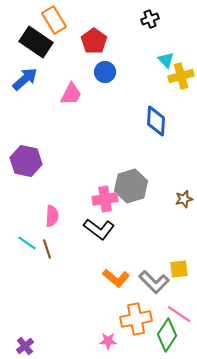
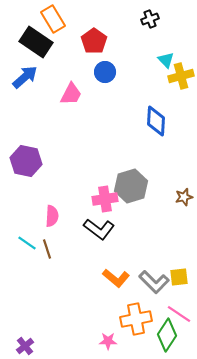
orange rectangle: moved 1 px left, 1 px up
blue arrow: moved 2 px up
brown star: moved 2 px up
yellow square: moved 8 px down
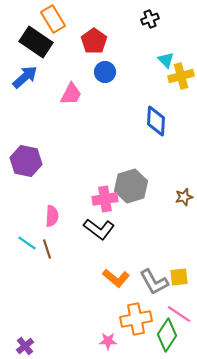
gray L-shape: rotated 16 degrees clockwise
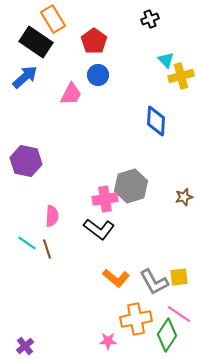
blue circle: moved 7 px left, 3 px down
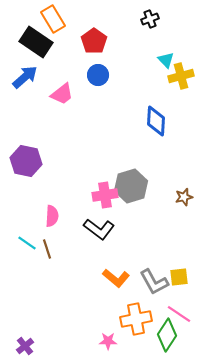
pink trapezoid: moved 9 px left; rotated 25 degrees clockwise
pink cross: moved 4 px up
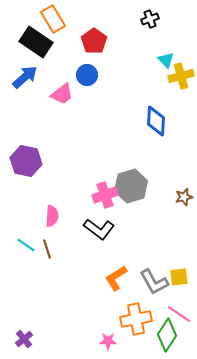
blue circle: moved 11 px left
pink cross: rotated 10 degrees counterclockwise
cyan line: moved 1 px left, 2 px down
orange L-shape: rotated 108 degrees clockwise
purple cross: moved 1 px left, 7 px up
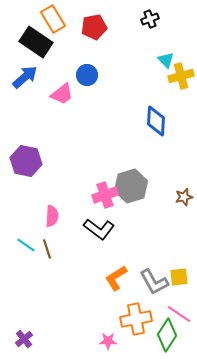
red pentagon: moved 14 px up; rotated 25 degrees clockwise
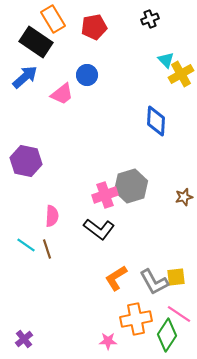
yellow cross: moved 2 px up; rotated 15 degrees counterclockwise
yellow square: moved 3 px left
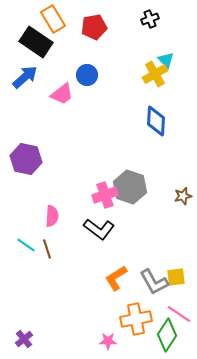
yellow cross: moved 26 px left
purple hexagon: moved 2 px up
gray hexagon: moved 1 px left, 1 px down; rotated 24 degrees counterclockwise
brown star: moved 1 px left, 1 px up
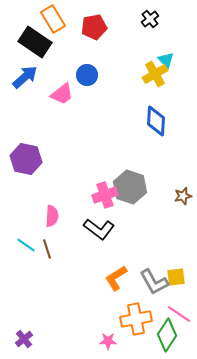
black cross: rotated 18 degrees counterclockwise
black rectangle: moved 1 px left
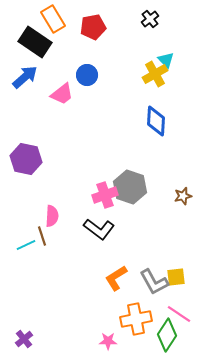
red pentagon: moved 1 px left
cyan line: rotated 60 degrees counterclockwise
brown line: moved 5 px left, 13 px up
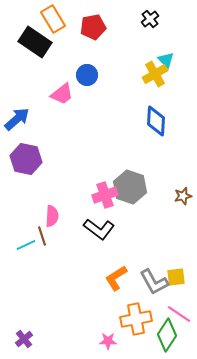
blue arrow: moved 8 px left, 42 px down
